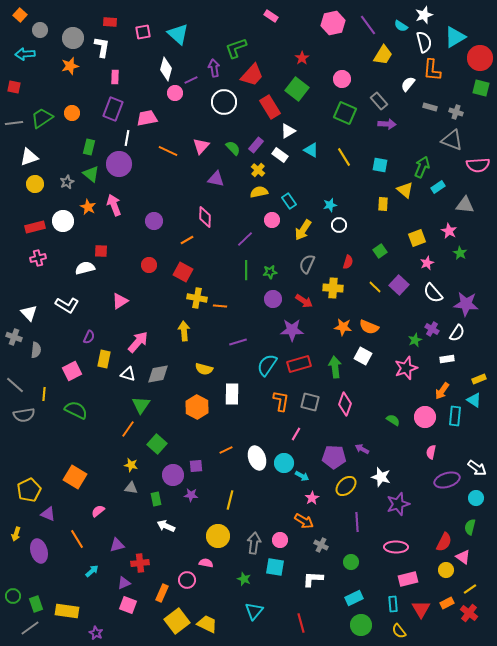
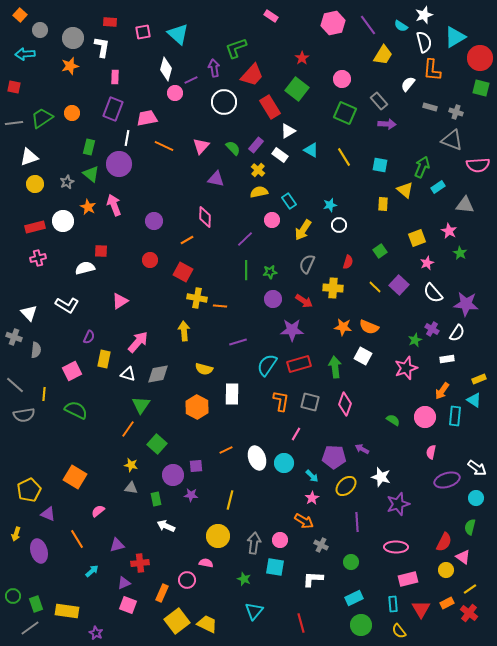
orange line at (168, 151): moved 4 px left, 5 px up
red circle at (149, 265): moved 1 px right, 5 px up
cyan arrow at (302, 476): moved 10 px right; rotated 16 degrees clockwise
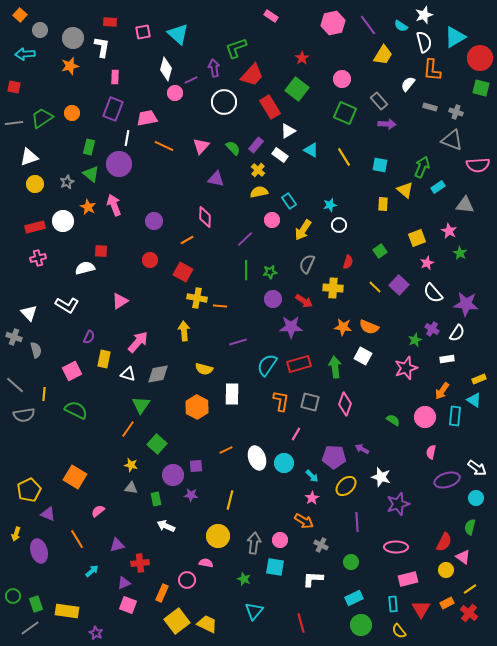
purple star at (292, 330): moved 1 px left, 3 px up
gray semicircle at (36, 350): rotated 21 degrees counterclockwise
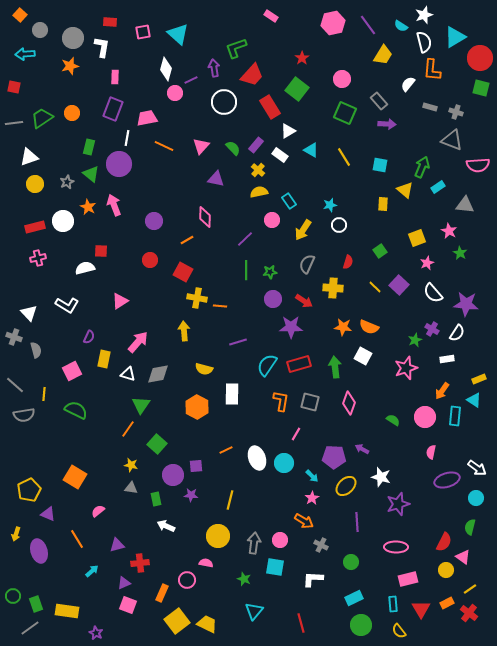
pink diamond at (345, 404): moved 4 px right, 1 px up
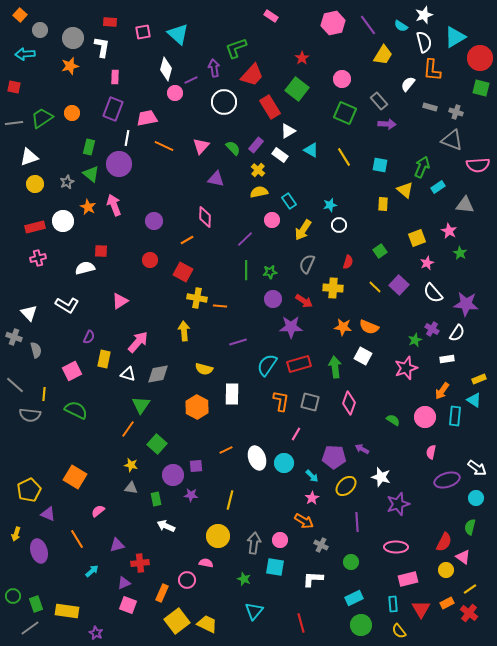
gray semicircle at (24, 415): moved 6 px right; rotated 15 degrees clockwise
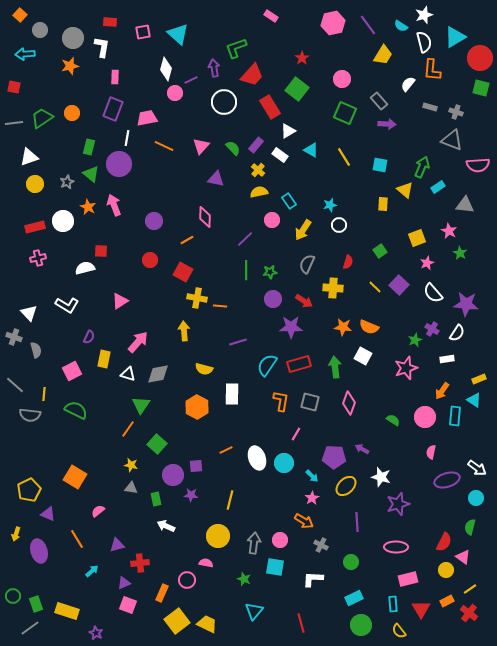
orange rectangle at (447, 603): moved 2 px up
yellow rectangle at (67, 611): rotated 10 degrees clockwise
